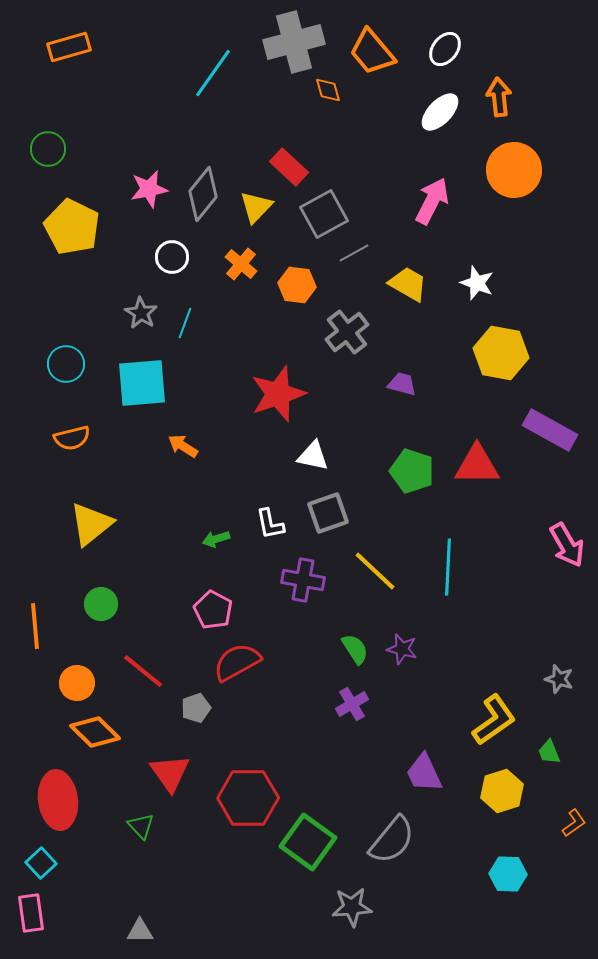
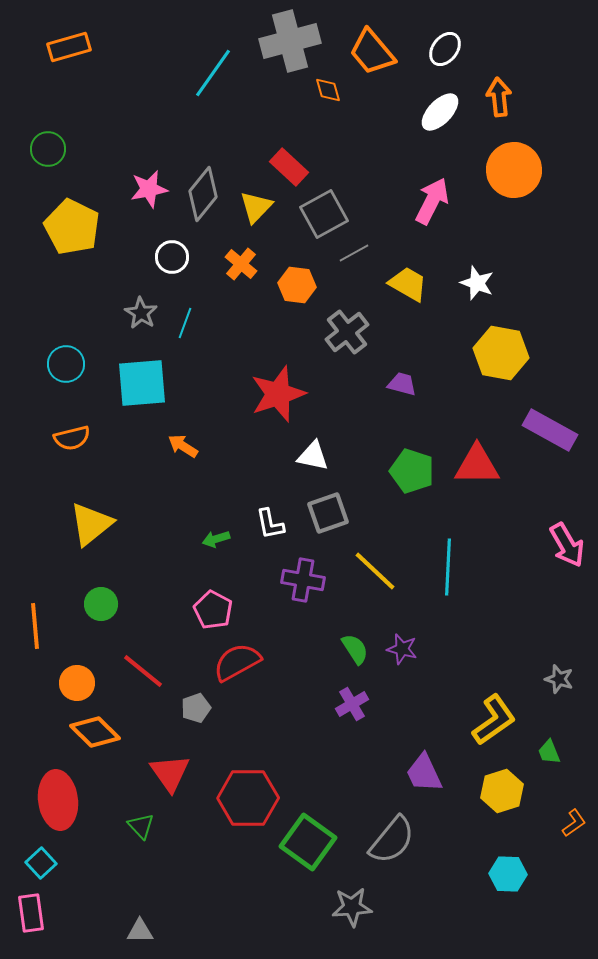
gray cross at (294, 42): moved 4 px left, 1 px up
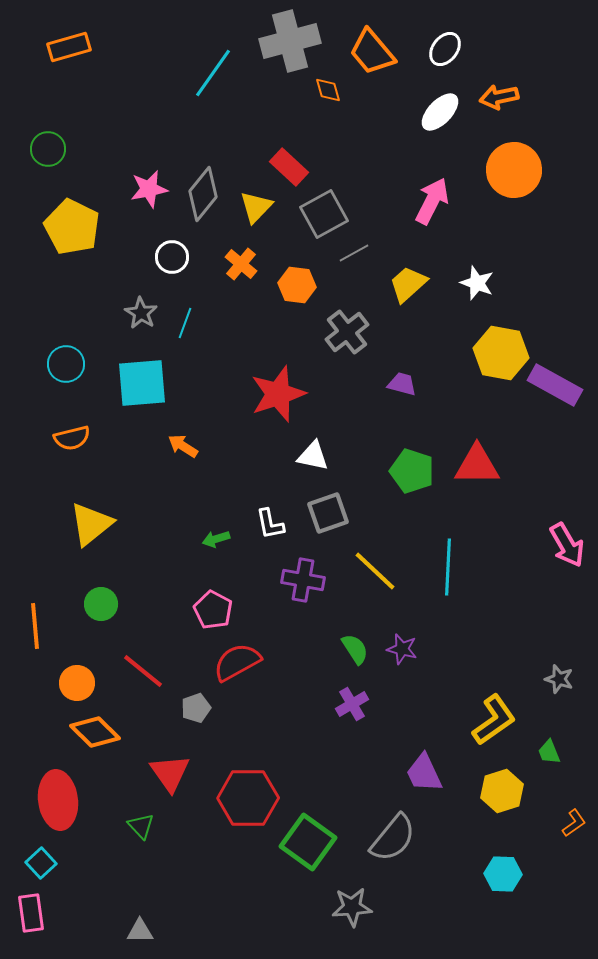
orange arrow at (499, 97): rotated 96 degrees counterclockwise
yellow trapezoid at (408, 284): rotated 72 degrees counterclockwise
purple rectangle at (550, 430): moved 5 px right, 45 px up
gray semicircle at (392, 840): moved 1 px right, 2 px up
cyan hexagon at (508, 874): moved 5 px left
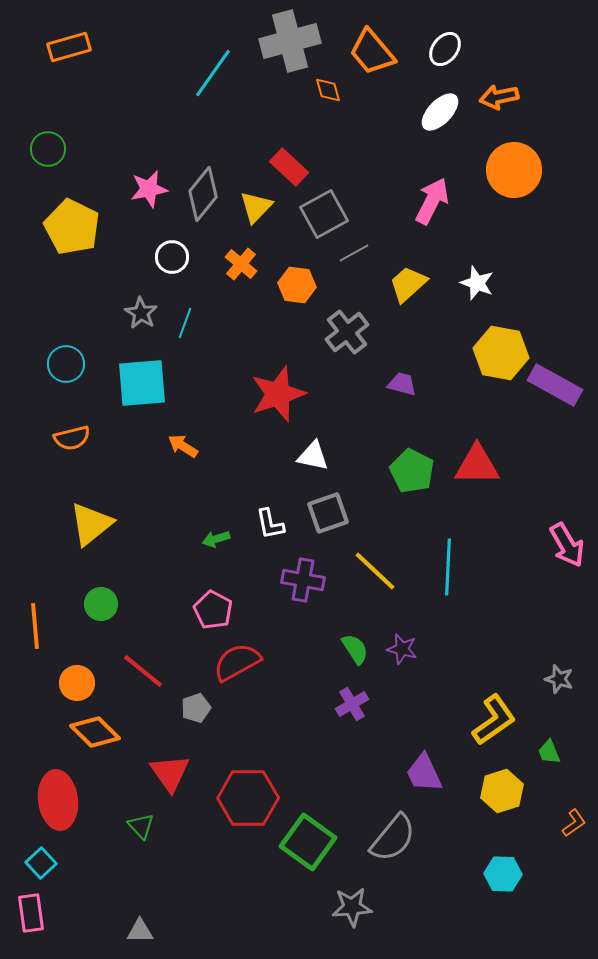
green pentagon at (412, 471): rotated 9 degrees clockwise
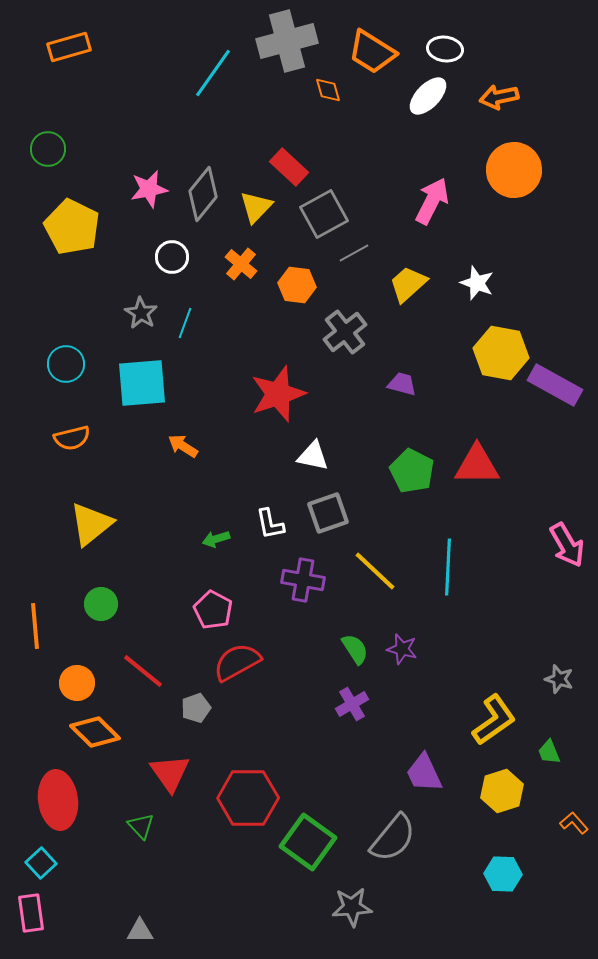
gray cross at (290, 41): moved 3 px left
white ellipse at (445, 49): rotated 60 degrees clockwise
orange trapezoid at (372, 52): rotated 18 degrees counterclockwise
white ellipse at (440, 112): moved 12 px left, 16 px up
gray cross at (347, 332): moved 2 px left
orange L-shape at (574, 823): rotated 96 degrees counterclockwise
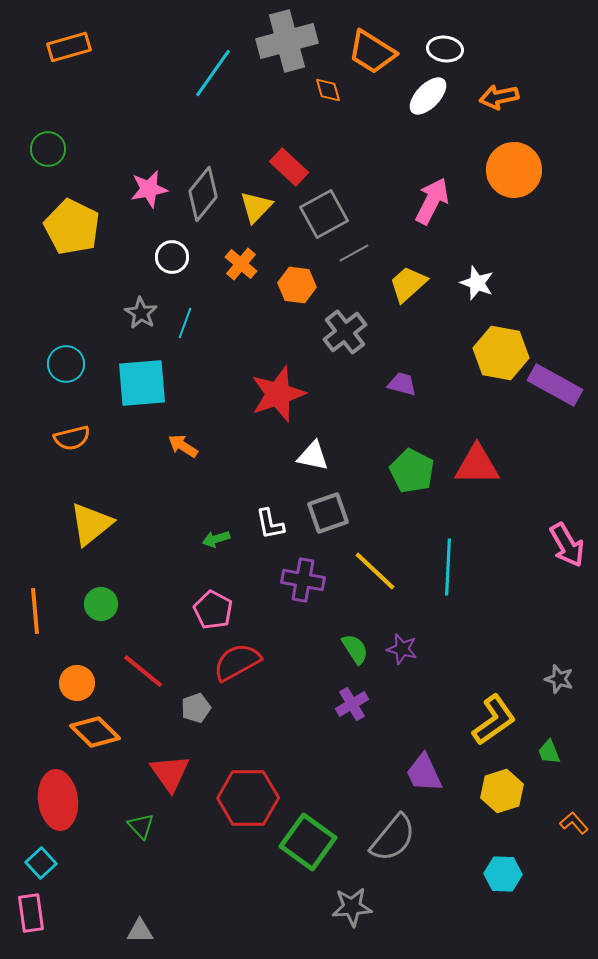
orange line at (35, 626): moved 15 px up
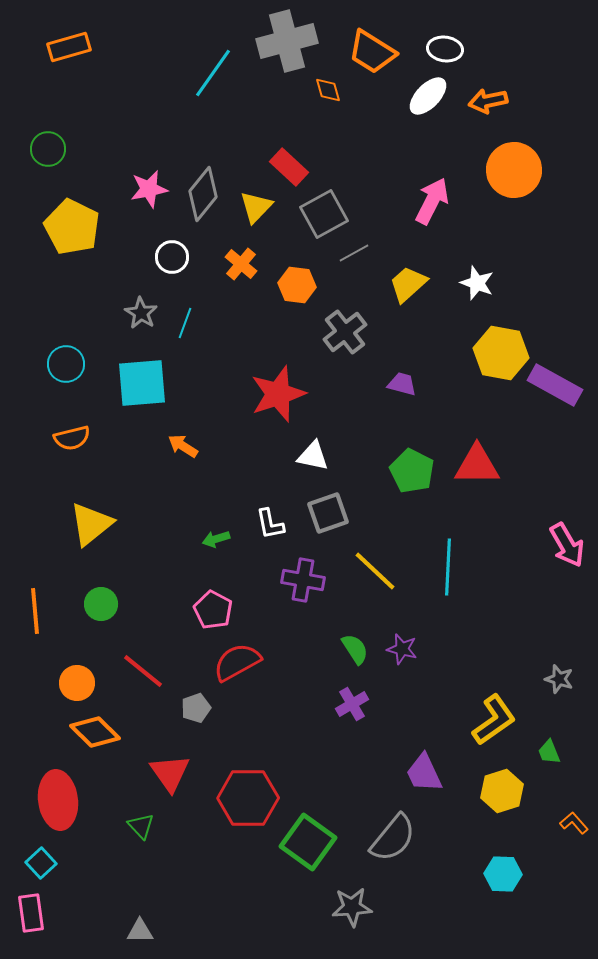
orange arrow at (499, 97): moved 11 px left, 4 px down
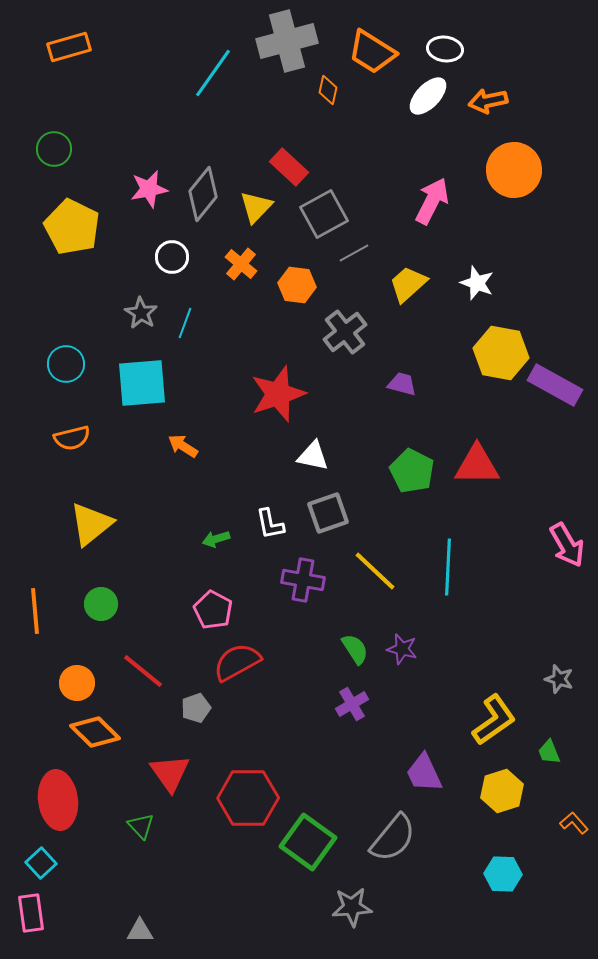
orange diamond at (328, 90): rotated 28 degrees clockwise
green circle at (48, 149): moved 6 px right
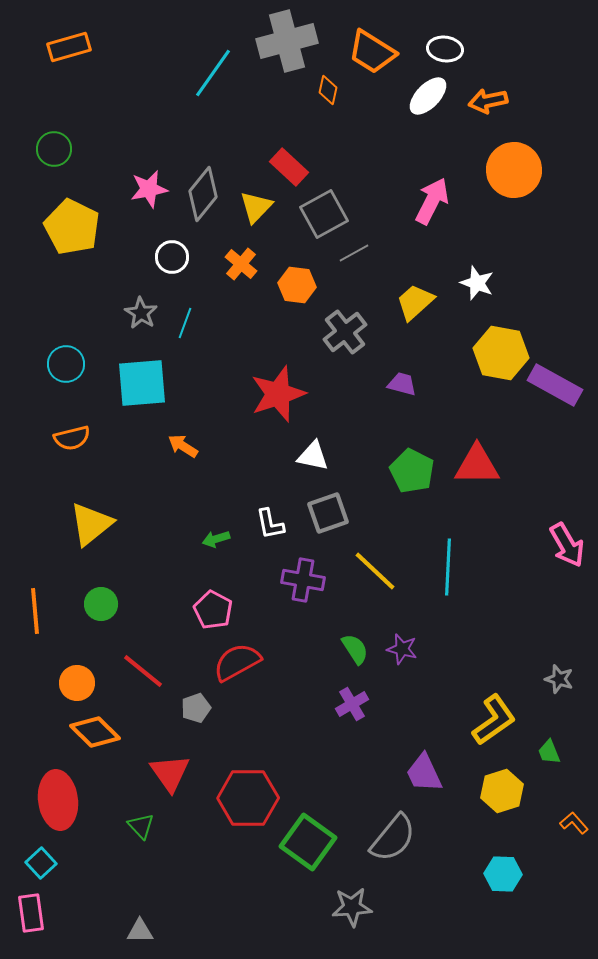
yellow trapezoid at (408, 284): moved 7 px right, 18 px down
